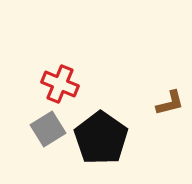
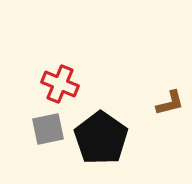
gray square: rotated 20 degrees clockwise
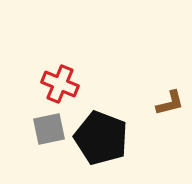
gray square: moved 1 px right
black pentagon: rotated 14 degrees counterclockwise
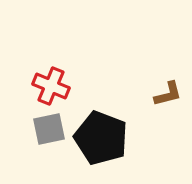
red cross: moved 9 px left, 2 px down
brown L-shape: moved 2 px left, 9 px up
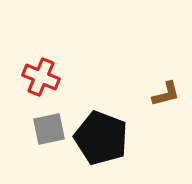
red cross: moved 10 px left, 9 px up
brown L-shape: moved 2 px left
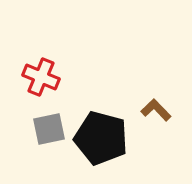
brown L-shape: moved 10 px left, 16 px down; rotated 120 degrees counterclockwise
black pentagon: rotated 6 degrees counterclockwise
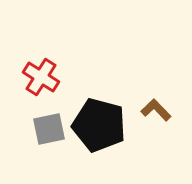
red cross: rotated 9 degrees clockwise
black pentagon: moved 2 px left, 13 px up
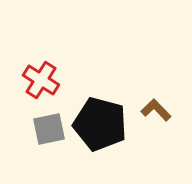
red cross: moved 3 px down
black pentagon: moved 1 px right, 1 px up
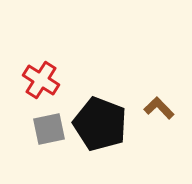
brown L-shape: moved 3 px right, 2 px up
black pentagon: rotated 6 degrees clockwise
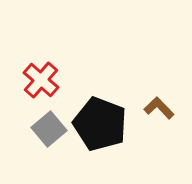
red cross: rotated 9 degrees clockwise
gray square: rotated 28 degrees counterclockwise
